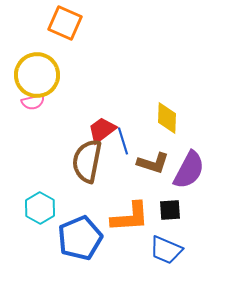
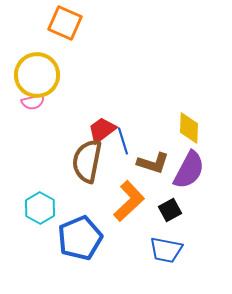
yellow diamond: moved 22 px right, 10 px down
black square: rotated 25 degrees counterclockwise
orange L-shape: moved 1 px left, 16 px up; rotated 39 degrees counterclockwise
blue trapezoid: rotated 12 degrees counterclockwise
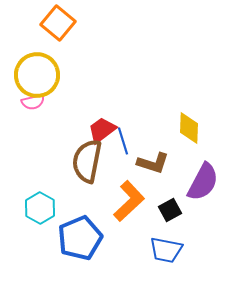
orange square: moved 7 px left; rotated 16 degrees clockwise
purple semicircle: moved 14 px right, 12 px down
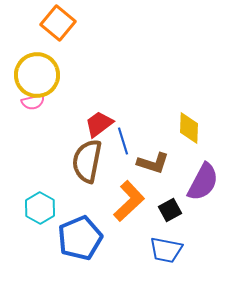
red trapezoid: moved 3 px left, 6 px up
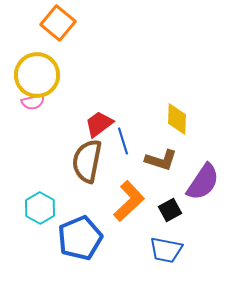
yellow diamond: moved 12 px left, 9 px up
brown L-shape: moved 8 px right, 3 px up
purple semicircle: rotated 6 degrees clockwise
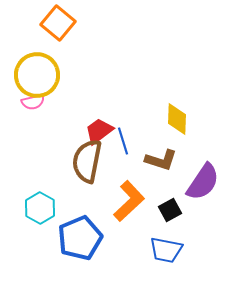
red trapezoid: moved 7 px down
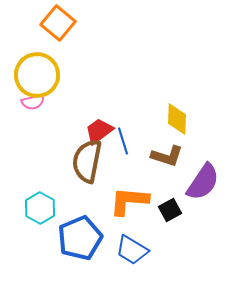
brown L-shape: moved 6 px right, 4 px up
orange L-shape: rotated 132 degrees counterclockwise
blue trapezoid: moved 34 px left; rotated 20 degrees clockwise
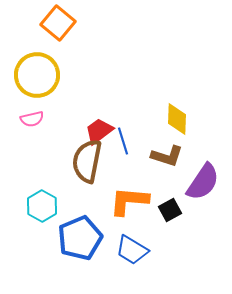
pink semicircle: moved 1 px left, 17 px down
cyan hexagon: moved 2 px right, 2 px up
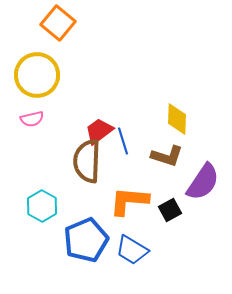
brown semicircle: rotated 9 degrees counterclockwise
blue pentagon: moved 6 px right, 2 px down
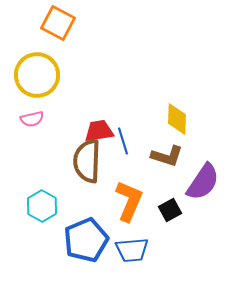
orange square: rotated 12 degrees counterclockwise
red trapezoid: rotated 28 degrees clockwise
orange L-shape: rotated 108 degrees clockwise
blue trapezoid: rotated 36 degrees counterclockwise
